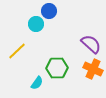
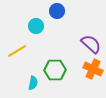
blue circle: moved 8 px right
cyan circle: moved 2 px down
yellow line: rotated 12 degrees clockwise
green hexagon: moved 2 px left, 2 px down
cyan semicircle: moved 4 px left; rotated 24 degrees counterclockwise
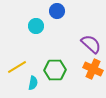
yellow line: moved 16 px down
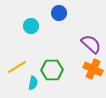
blue circle: moved 2 px right, 2 px down
cyan circle: moved 5 px left
green hexagon: moved 3 px left
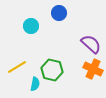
green hexagon: rotated 15 degrees clockwise
cyan semicircle: moved 2 px right, 1 px down
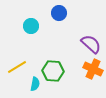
green hexagon: moved 1 px right, 1 px down; rotated 10 degrees counterclockwise
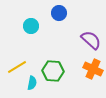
purple semicircle: moved 4 px up
cyan semicircle: moved 3 px left, 1 px up
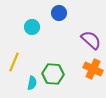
cyan circle: moved 1 px right, 1 px down
yellow line: moved 3 px left, 5 px up; rotated 36 degrees counterclockwise
green hexagon: moved 3 px down
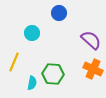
cyan circle: moved 6 px down
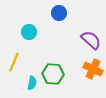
cyan circle: moved 3 px left, 1 px up
